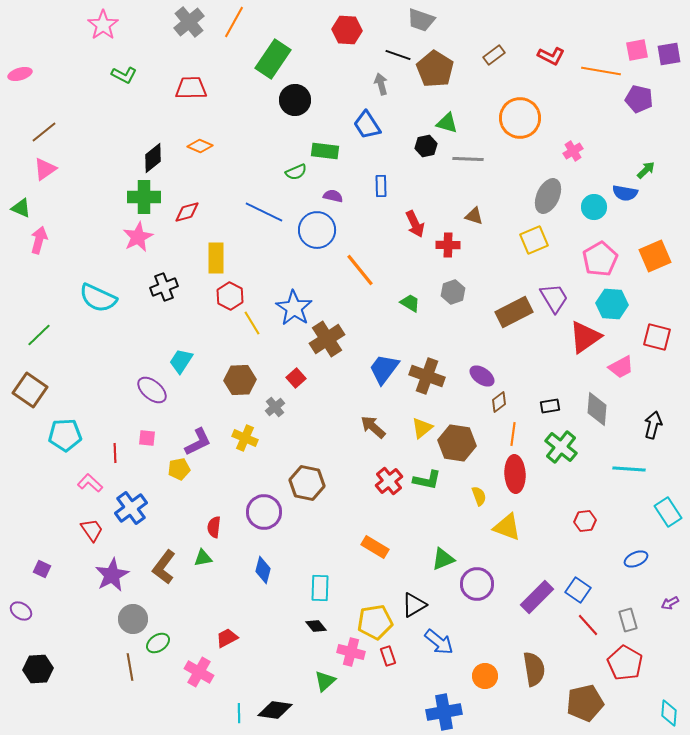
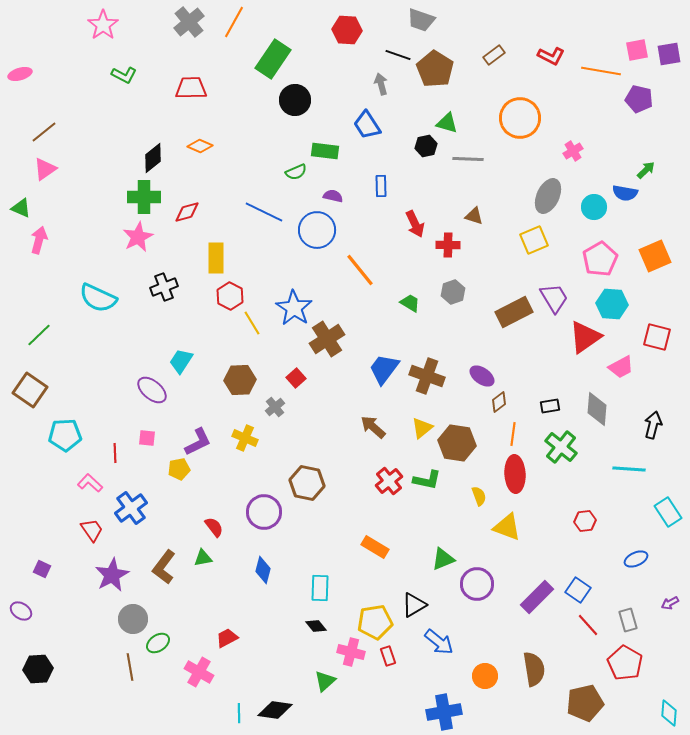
red semicircle at (214, 527): rotated 135 degrees clockwise
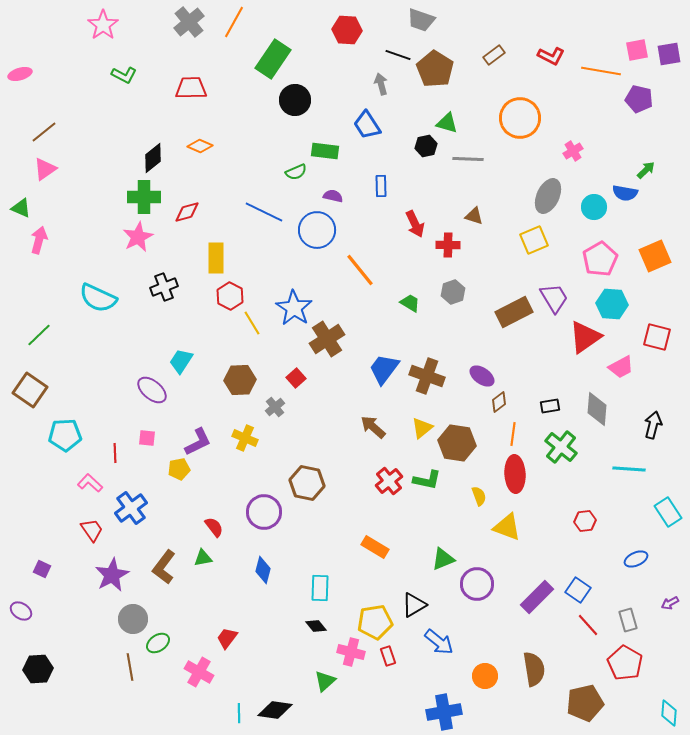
red trapezoid at (227, 638): rotated 25 degrees counterclockwise
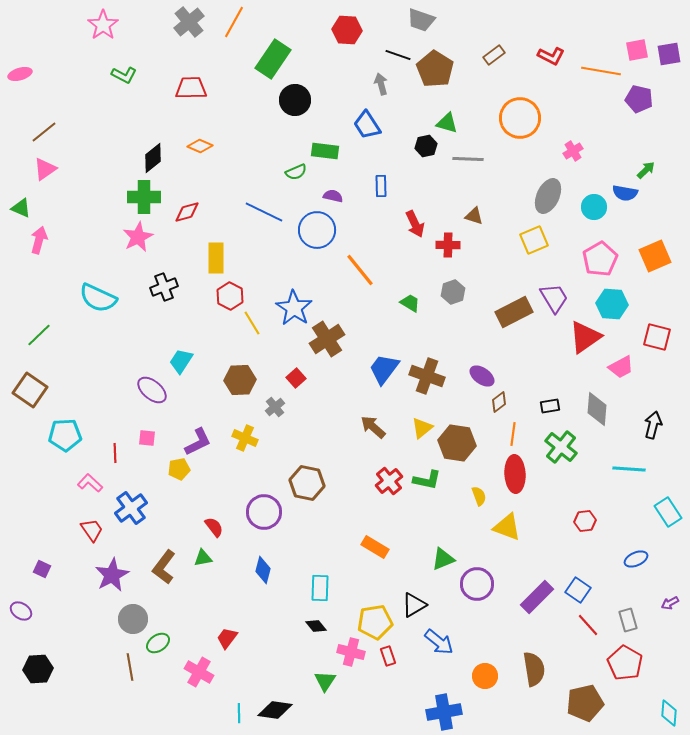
green triangle at (325, 681): rotated 15 degrees counterclockwise
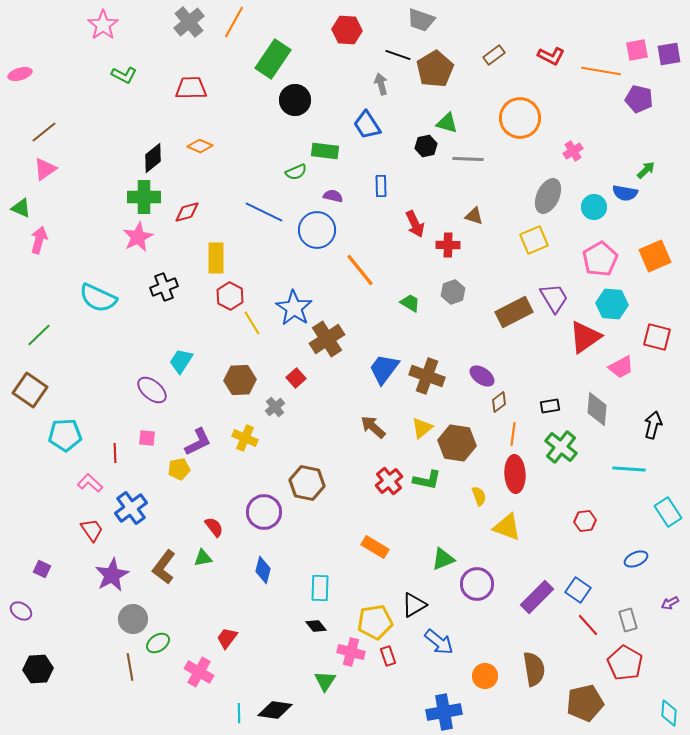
brown pentagon at (435, 69): rotated 9 degrees clockwise
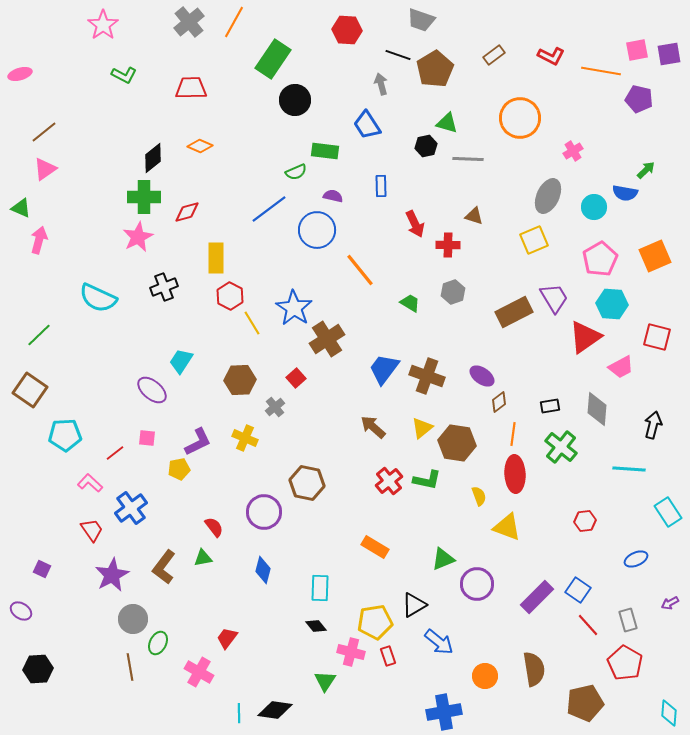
blue line at (264, 212): moved 5 px right, 3 px up; rotated 63 degrees counterclockwise
red line at (115, 453): rotated 54 degrees clockwise
green ellipse at (158, 643): rotated 30 degrees counterclockwise
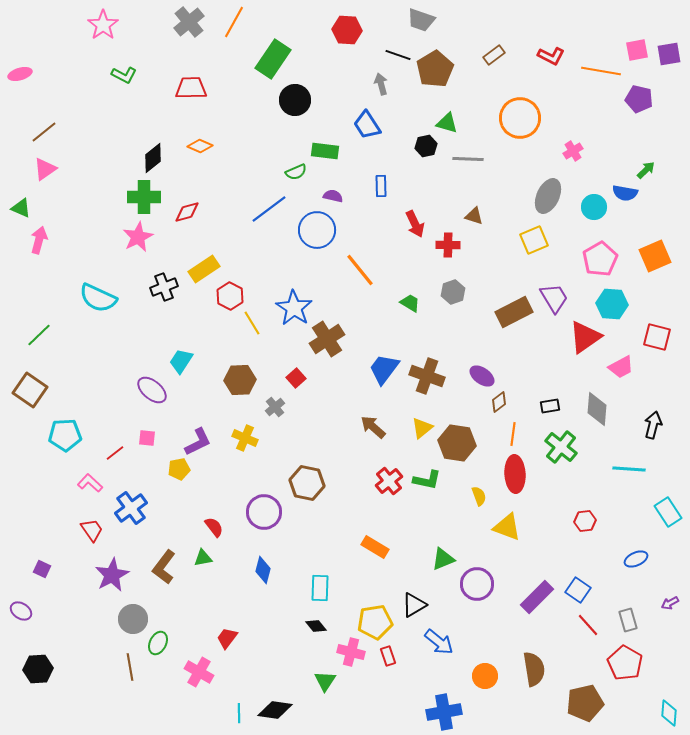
yellow rectangle at (216, 258): moved 12 px left, 11 px down; rotated 56 degrees clockwise
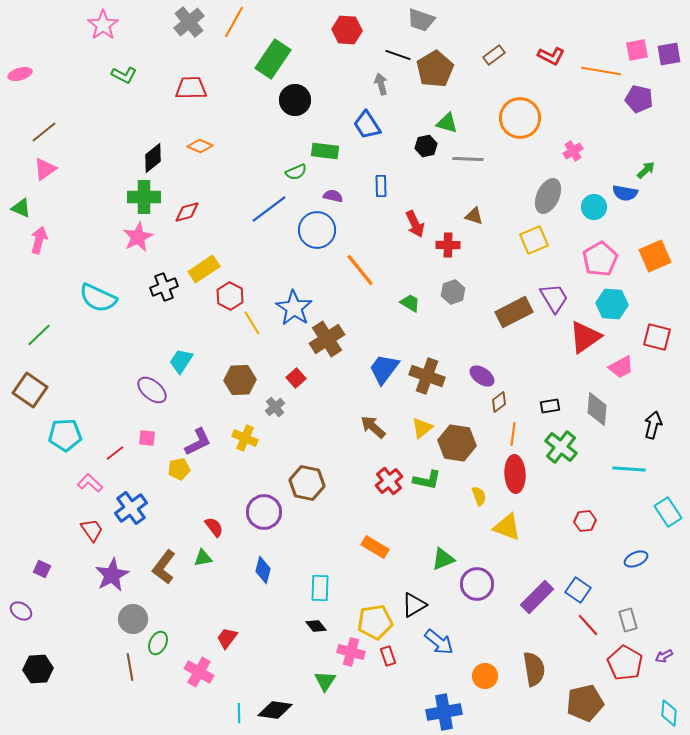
purple arrow at (670, 603): moved 6 px left, 53 px down
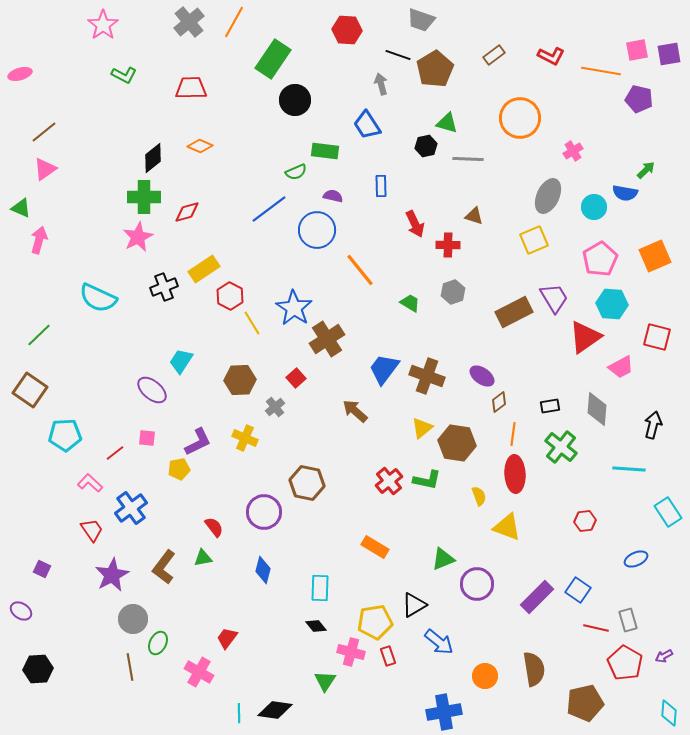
brown arrow at (373, 427): moved 18 px left, 16 px up
red line at (588, 625): moved 8 px right, 3 px down; rotated 35 degrees counterclockwise
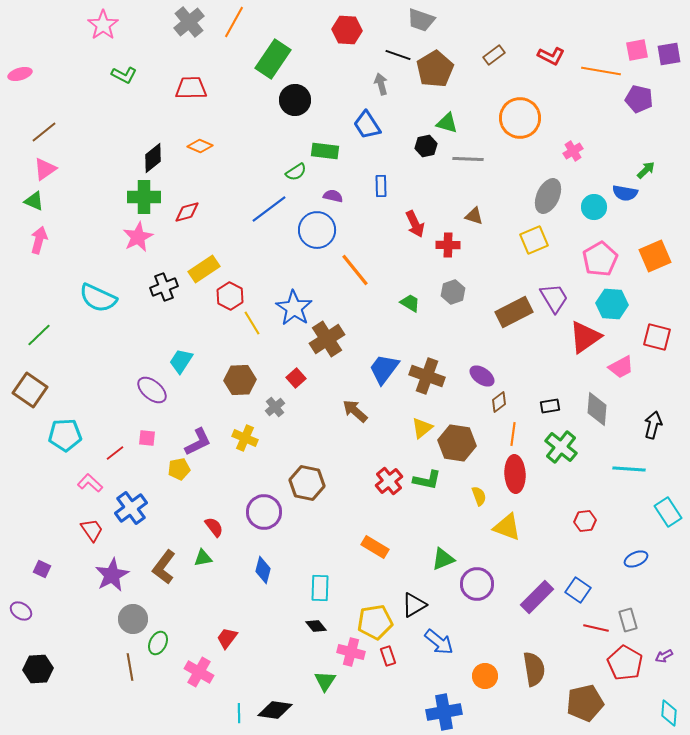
green semicircle at (296, 172): rotated 10 degrees counterclockwise
green triangle at (21, 208): moved 13 px right, 7 px up
orange line at (360, 270): moved 5 px left
